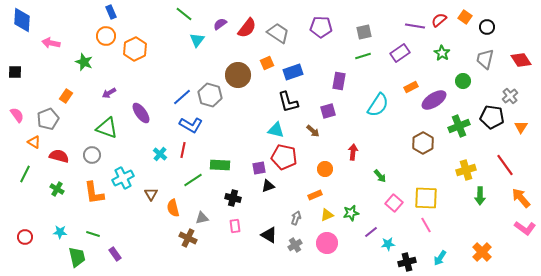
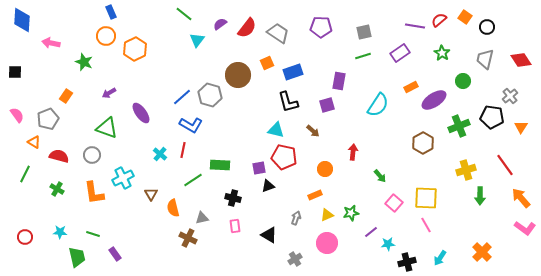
purple square at (328, 111): moved 1 px left, 6 px up
gray cross at (295, 245): moved 14 px down
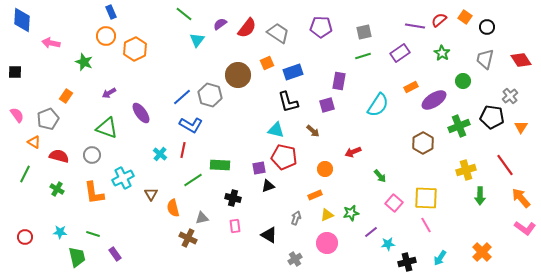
red arrow at (353, 152): rotated 119 degrees counterclockwise
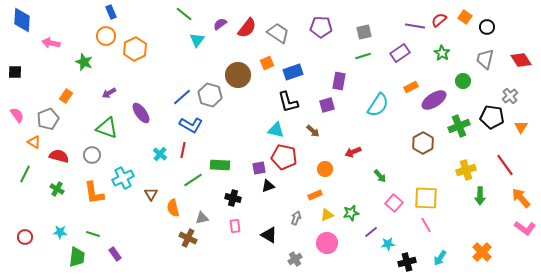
green trapezoid at (77, 257): rotated 20 degrees clockwise
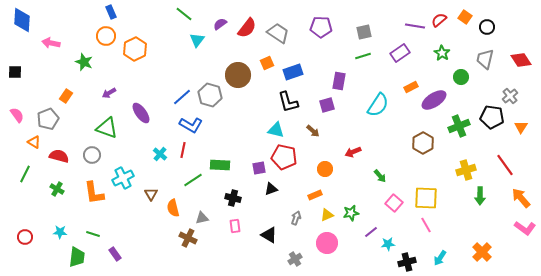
green circle at (463, 81): moved 2 px left, 4 px up
black triangle at (268, 186): moved 3 px right, 3 px down
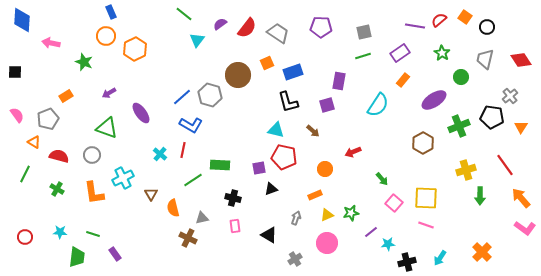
orange rectangle at (411, 87): moved 8 px left, 7 px up; rotated 24 degrees counterclockwise
orange rectangle at (66, 96): rotated 24 degrees clockwise
green arrow at (380, 176): moved 2 px right, 3 px down
pink line at (426, 225): rotated 42 degrees counterclockwise
